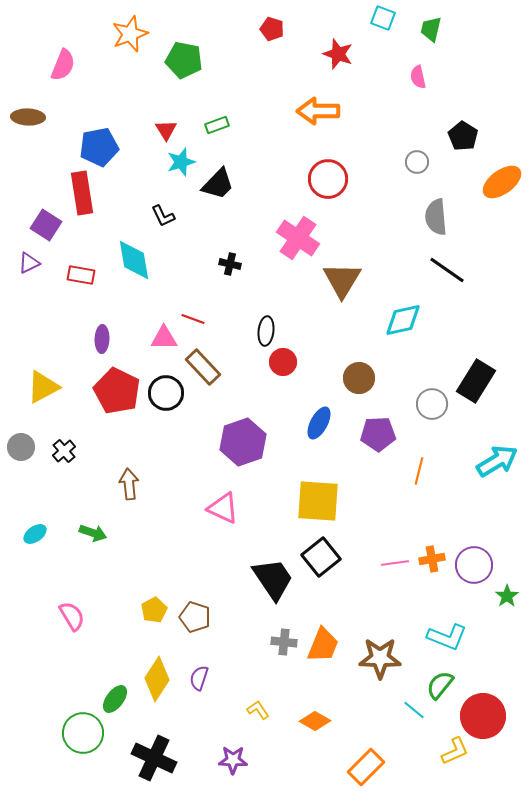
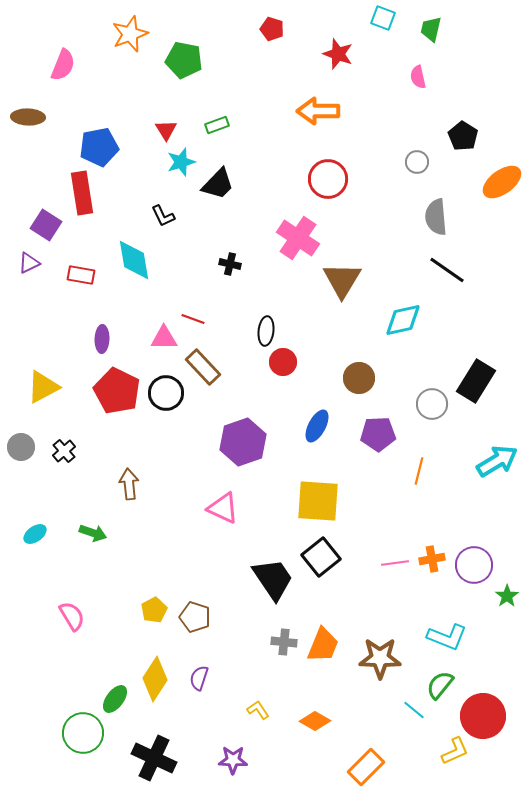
blue ellipse at (319, 423): moved 2 px left, 3 px down
yellow diamond at (157, 679): moved 2 px left
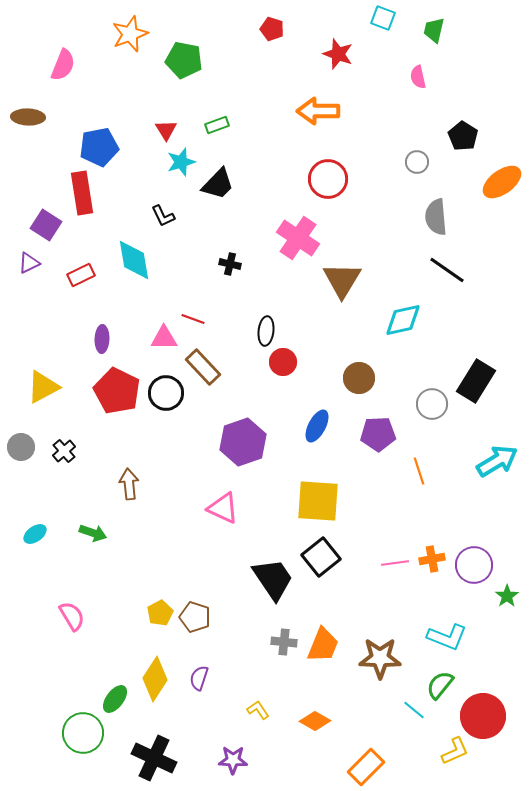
green trapezoid at (431, 29): moved 3 px right, 1 px down
red rectangle at (81, 275): rotated 36 degrees counterclockwise
orange line at (419, 471): rotated 32 degrees counterclockwise
yellow pentagon at (154, 610): moved 6 px right, 3 px down
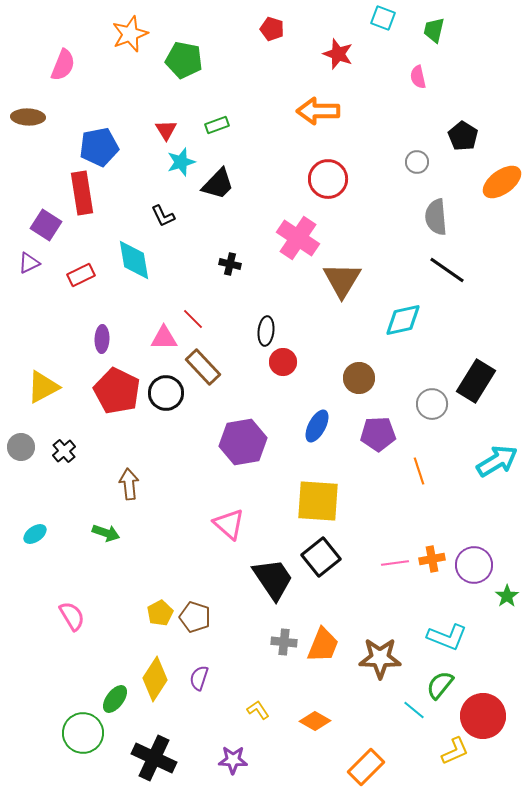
red line at (193, 319): rotated 25 degrees clockwise
purple hexagon at (243, 442): rotated 9 degrees clockwise
pink triangle at (223, 508): moved 6 px right, 16 px down; rotated 16 degrees clockwise
green arrow at (93, 533): moved 13 px right
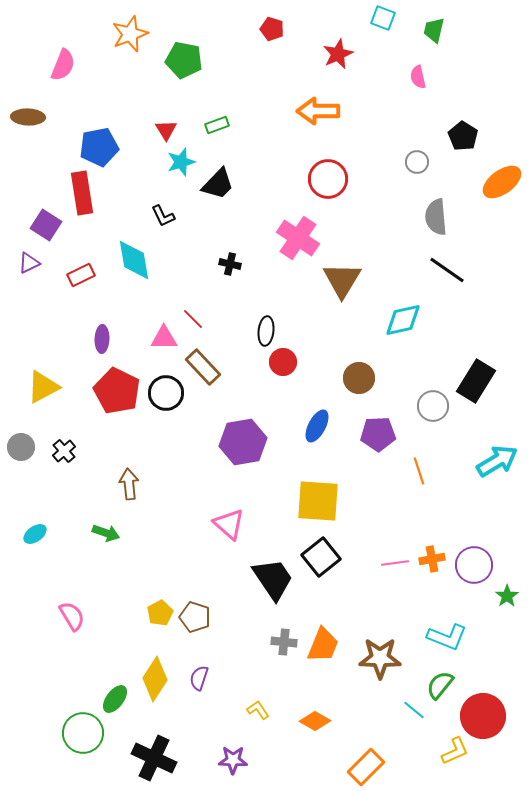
red star at (338, 54): rotated 28 degrees clockwise
gray circle at (432, 404): moved 1 px right, 2 px down
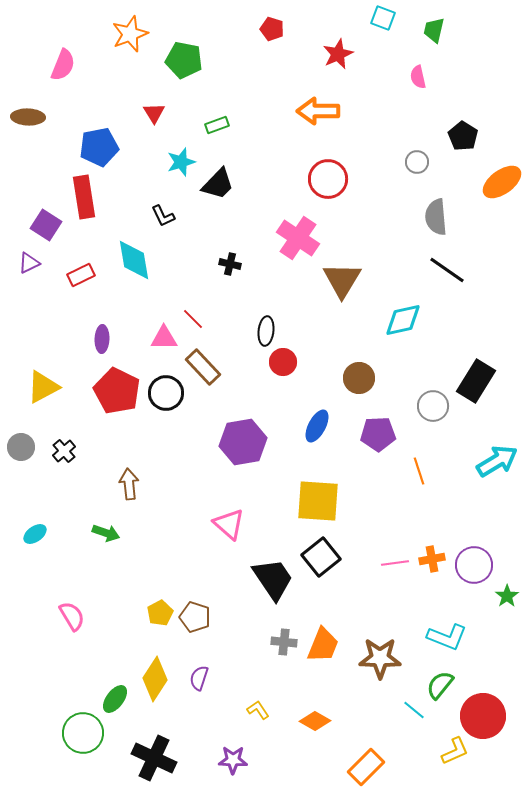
red triangle at (166, 130): moved 12 px left, 17 px up
red rectangle at (82, 193): moved 2 px right, 4 px down
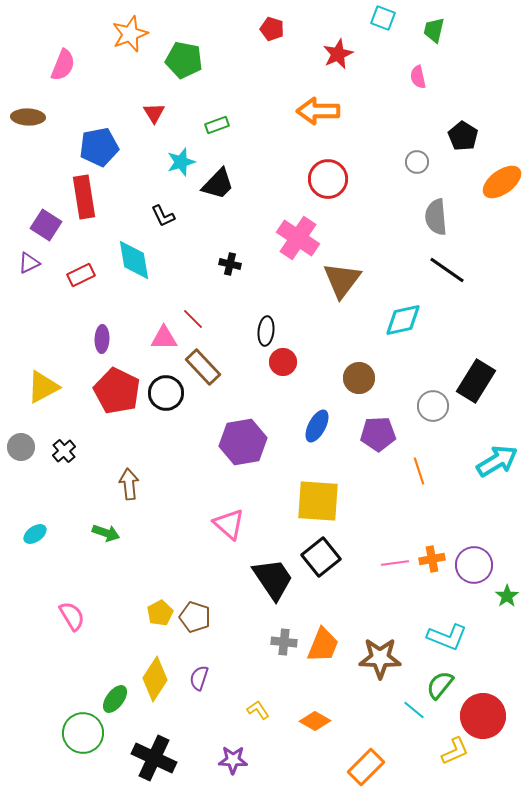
brown triangle at (342, 280): rotated 6 degrees clockwise
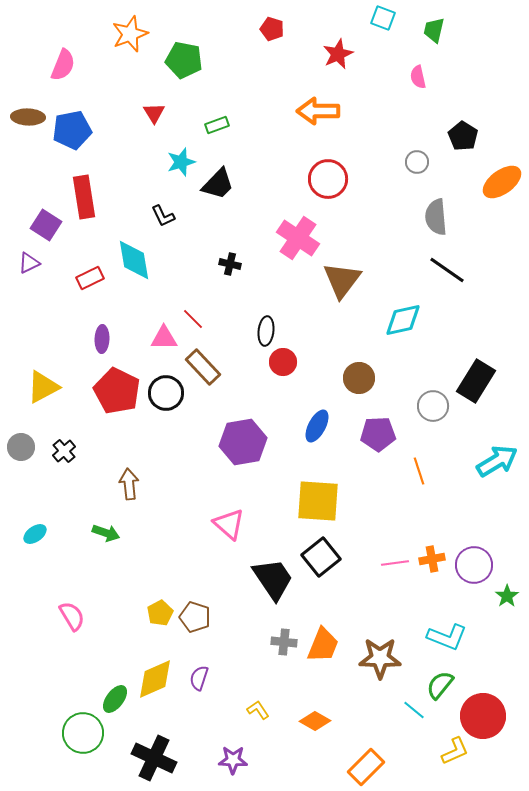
blue pentagon at (99, 147): moved 27 px left, 17 px up
red rectangle at (81, 275): moved 9 px right, 3 px down
yellow diamond at (155, 679): rotated 33 degrees clockwise
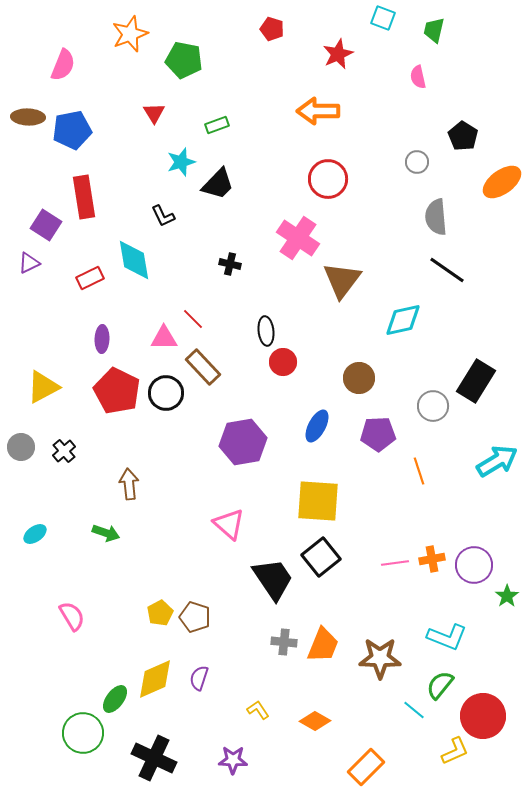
black ellipse at (266, 331): rotated 12 degrees counterclockwise
